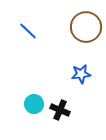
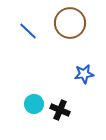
brown circle: moved 16 px left, 4 px up
blue star: moved 3 px right
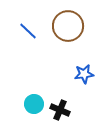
brown circle: moved 2 px left, 3 px down
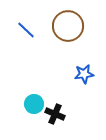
blue line: moved 2 px left, 1 px up
black cross: moved 5 px left, 4 px down
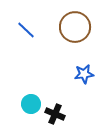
brown circle: moved 7 px right, 1 px down
cyan circle: moved 3 px left
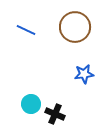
blue line: rotated 18 degrees counterclockwise
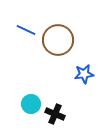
brown circle: moved 17 px left, 13 px down
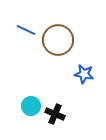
blue star: rotated 18 degrees clockwise
cyan circle: moved 2 px down
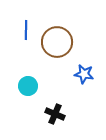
blue line: rotated 66 degrees clockwise
brown circle: moved 1 px left, 2 px down
cyan circle: moved 3 px left, 20 px up
